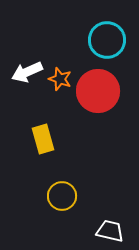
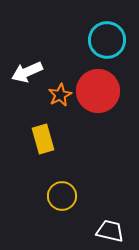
orange star: moved 16 px down; rotated 25 degrees clockwise
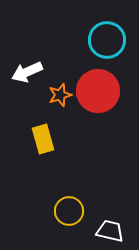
orange star: rotated 10 degrees clockwise
yellow circle: moved 7 px right, 15 px down
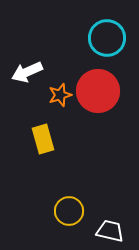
cyan circle: moved 2 px up
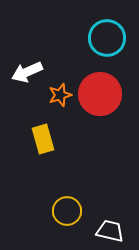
red circle: moved 2 px right, 3 px down
yellow circle: moved 2 px left
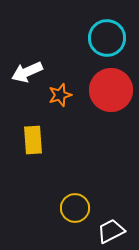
red circle: moved 11 px right, 4 px up
yellow rectangle: moved 10 px left, 1 px down; rotated 12 degrees clockwise
yellow circle: moved 8 px right, 3 px up
white trapezoid: moved 1 px right; rotated 40 degrees counterclockwise
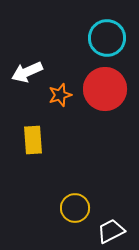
red circle: moved 6 px left, 1 px up
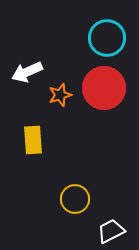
red circle: moved 1 px left, 1 px up
yellow circle: moved 9 px up
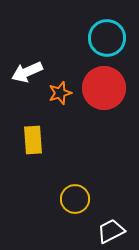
orange star: moved 2 px up
